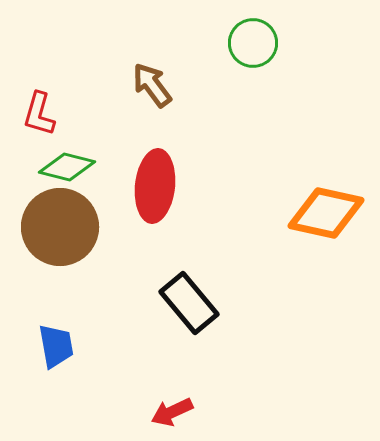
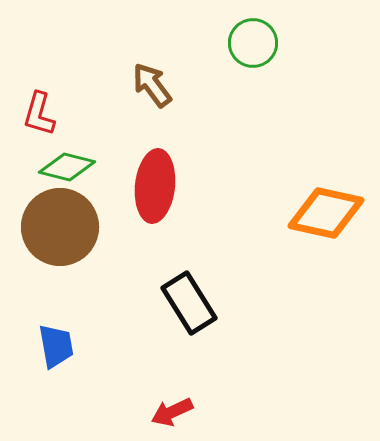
black rectangle: rotated 8 degrees clockwise
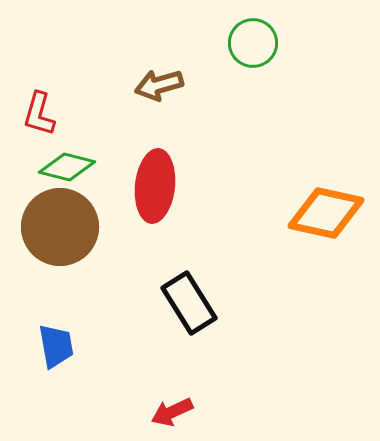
brown arrow: moved 7 px right; rotated 69 degrees counterclockwise
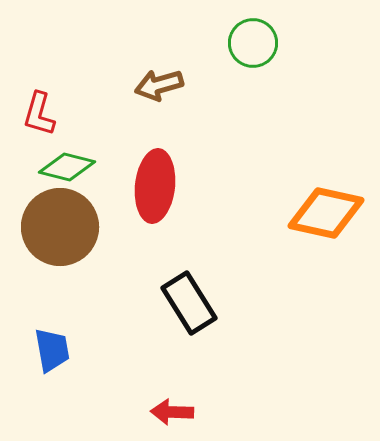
blue trapezoid: moved 4 px left, 4 px down
red arrow: rotated 27 degrees clockwise
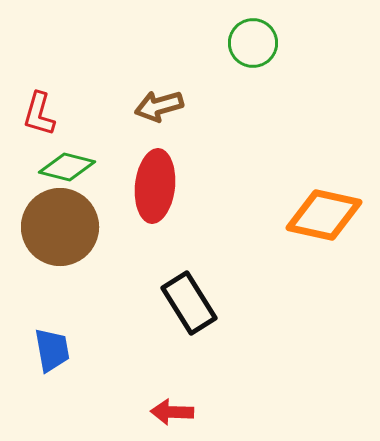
brown arrow: moved 21 px down
orange diamond: moved 2 px left, 2 px down
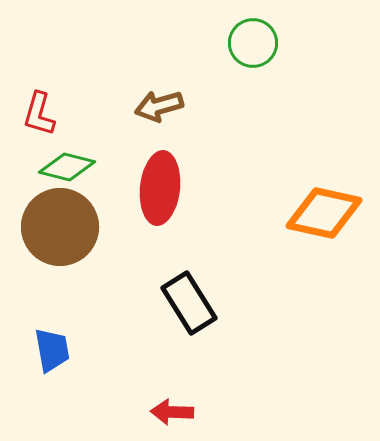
red ellipse: moved 5 px right, 2 px down
orange diamond: moved 2 px up
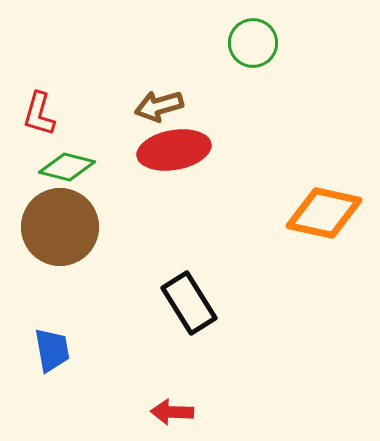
red ellipse: moved 14 px right, 38 px up; rotated 74 degrees clockwise
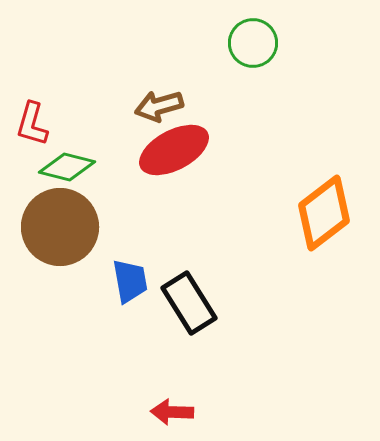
red L-shape: moved 7 px left, 10 px down
red ellipse: rotated 18 degrees counterclockwise
orange diamond: rotated 50 degrees counterclockwise
blue trapezoid: moved 78 px right, 69 px up
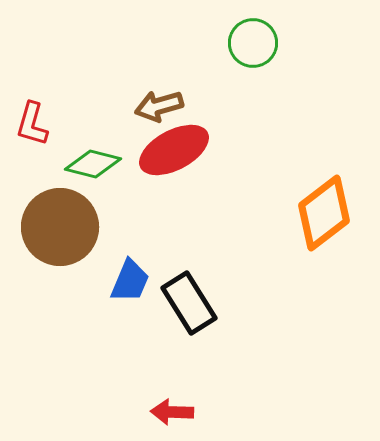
green diamond: moved 26 px right, 3 px up
blue trapezoid: rotated 33 degrees clockwise
